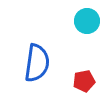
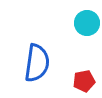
cyan circle: moved 2 px down
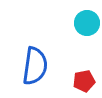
blue semicircle: moved 2 px left, 3 px down
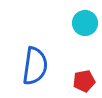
cyan circle: moved 2 px left
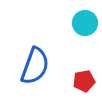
blue semicircle: rotated 12 degrees clockwise
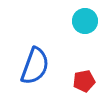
cyan circle: moved 2 px up
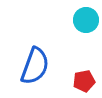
cyan circle: moved 1 px right, 1 px up
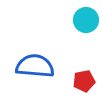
blue semicircle: rotated 105 degrees counterclockwise
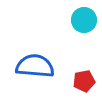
cyan circle: moved 2 px left
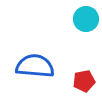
cyan circle: moved 2 px right, 1 px up
